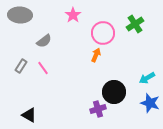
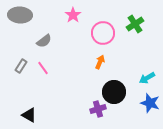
orange arrow: moved 4 px right, 7 px down
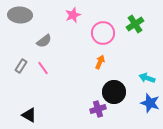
pink star: rotated 14 degrees clockwise
cyan arrow: rotated 49 degrees clockwise
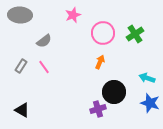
green cross: moved 10 px down
pink line: moved 1 px right, 1 px up
black triangle: moved 7 px left, 5 px up
